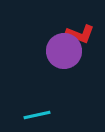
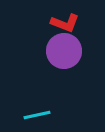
red L-shape: moved 15 px left, 11 px up
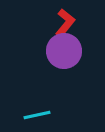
red L-shape: rotated 72 degrees counterclockwise
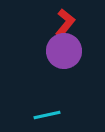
cyan line: moved 10 px right
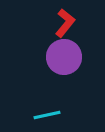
purple circle: moved 6 px down
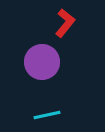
purple circle: moved 22 px left, 5 px down
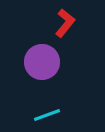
cyan line: rotated 8 degrees counterclockwise
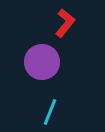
cyan line: moved 3 px right, 3 px up; rotated 48 degrees counterclockwise
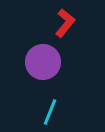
purple circle: moved 1 px right
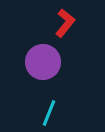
cyan line: moved 1 px left, 1 px down
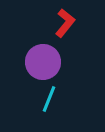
cyan line: moved 14 px up
